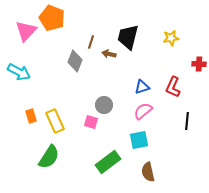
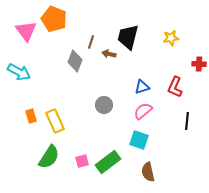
orange pentagon: moved 2 px right, 1 px down
pink triangle: rotated 20 degrees counterclockwise
red L-shape: moved 2 px right
pink square: moved 9 px left, 39 px down; rotated 32 degrees counterclockwise
cyan square: rotated 30 degrees clockwise
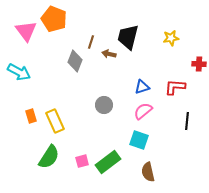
red L-shape: rotated 70 degrees clockwise
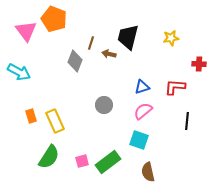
brown line: moved 1 px down
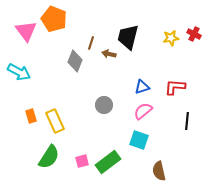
red cross: moved 5 px left, 30 px up; rotated 24 degrees clockwise
brown semicircle: moved 11 px right, 1 px up
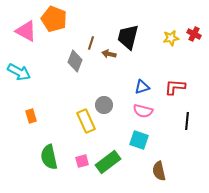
pink triangle: rotated 25 degrees counterclockwise
pink semicircle: rotated 126 degrees counterclockwise
yellow rectangle: moved 31 px right
green semicircle: rotated 135 degrees clockwise
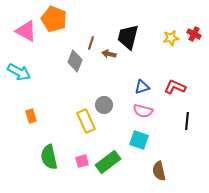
red L-shape: rotated 20 degrees clockwise
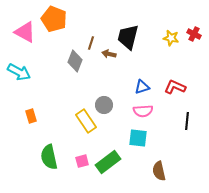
pink triangle: moved 1 px left, 1 px down
yellow star: rotated 21 degrees clockwise
pink semicircle: rotated 18 degrees counterclockwise
yellow rectangle: rotated 10 degrees counterclockwise
cyan square: moved 1 px left, 2 px up; rotated 12 degrees counterclockwise
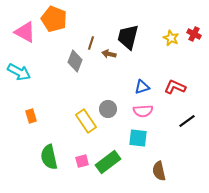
yellow star: rotated 14 degrees clockwise
gray circle: moved 4 px right, 4 px down
black line: rotated 48 degrees clockwise
